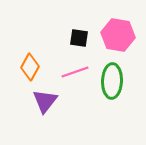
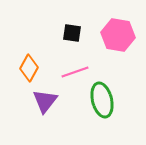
black square: moved 7 px left, 5 px up
orange diamond: moved 1 px left, 1 px down
green ellipse: moved 10 px left, 19 px down; rotated 16 degrees counterclockwise
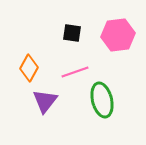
pink hexagon: rotated 16 degrees counterclockwise
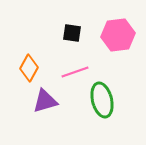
purple triangle: rotated 36 degrees clockwise
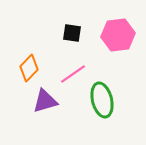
orange diamond: rotated 16 degrees clockwise
pink line: moved 2 px left, 2 px down; rotated 16 degrees counterclockwise
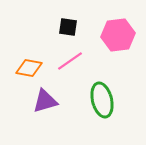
black square: moved 4 px left, 6 px up
orange diamond: rotated 56 degrees clockwise
pink line: moved 3 px left, 13 px up
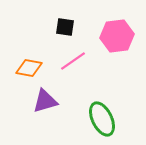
black square: moved 3 px left
pink hexagon: moved 1 px left, 1 px down
pink line: moved 3 px right
green ellipse: moved 19 px down; rotated 12 degrees counterclockwise
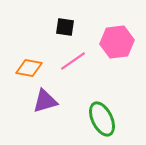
pink hexagon: moved 6 px down
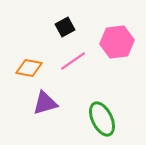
black square: rotated 36 degrees counterclockwise
purple triangle: moved 2 px down
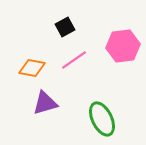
pink hexagon: moved 6 px right, 4 px down
pink line: moved 1 px right, 1 px up
orange diamond: moved 3 px right
